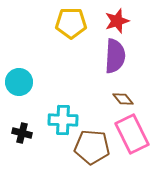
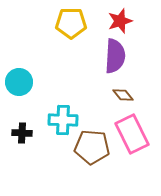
red star: moved 3 px right
brown diamond: moved 4 px up
black cross: rotated 12 degrees counterclockwise
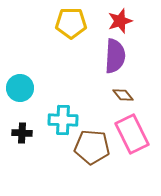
cyan circle: moved 1 px right, 6 px down
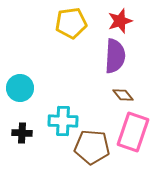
yellow pentagon: rotated 8 degrees counterclockwise
cyan cross: moved 1 px down
pink rectangle: moved 1 px right, 2 px up; rotated 45 degrees clockwise
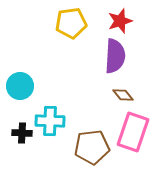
cyan circle: moved 2 px up
cyan cross: moved 13 px left
brown pentagon: rotated 12 degrees counterclockwise
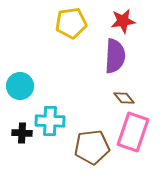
red star: moved 3 px right; rotated 10 degrees clockwise
brown diamond: moved 1 px right, 3 px down
